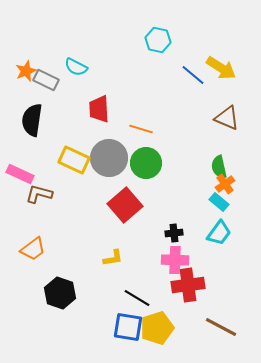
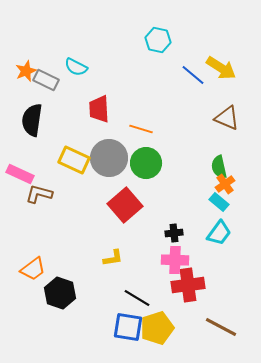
orange trapezoid: moved 20 px down
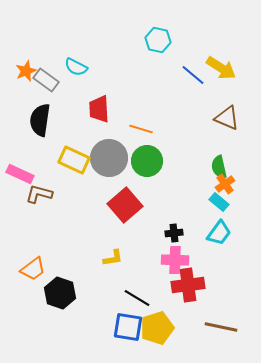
gray rectangle: rotated 10 degrees clockwise
black semicircle: moved 8 px right
green circle: moved 1 px right, 2 px up
brown line: rotated 16 degrees counterclockwise
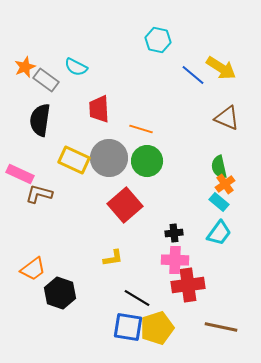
orange star: moved 1 px left, 4 px up
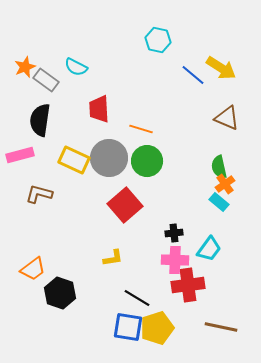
pink rectangle: moved 19 px up; rotated 40 degrees counterclockwise
cyan trapezoid: moved 10 px left, 16 px down
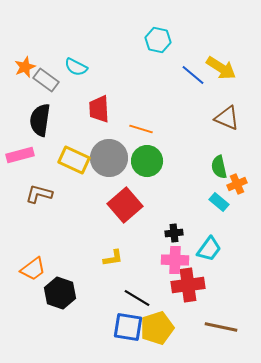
orange cross: moved 12 px right; rotated 12 degrees clockwise
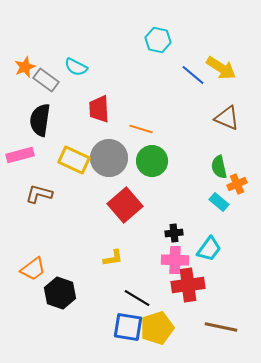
green circle: moved 5 px right
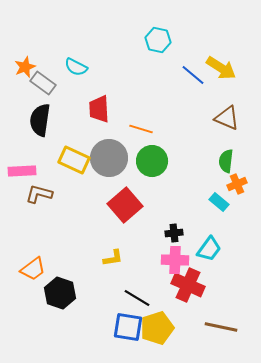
gray rectangle: moved 3 px left, 3 px down
pink rectangle: moved 2 px right, 16 px down; rotated 12 degrees clockwise
green semicircle: moved 7 px right, 6 px up; rotated 20 degrees clockwise
red cross: rotated 32 degrees clockwise
